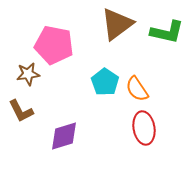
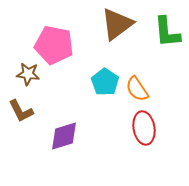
green L-shape: rotated 72 degrees clockwise
brown star: rotated 15 degrees clockwise
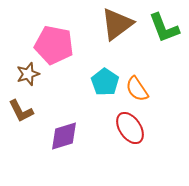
green L-shape: moved 3 px left, 4 px up; rotated 16 degrees counterclockwise
brown star: rotated 25 degrees counterclockwise
red ellipse: moved 14 px left; rotated 24 degrees counterclockwise
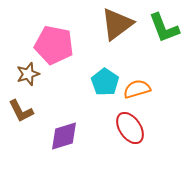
orange semicircle: rotated 108 degrees clockwise
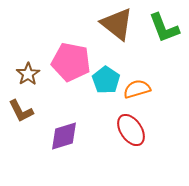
brown triangle: rotated 45 degrees counterclockwise
pink pentagon: moved 17 px right, 17 px down
brown star: rotated 15 degrees counterclockwise
cyan pentagon: moved 1 px right, 2 px up
red ellipse: moved 1 px right, 2 px down
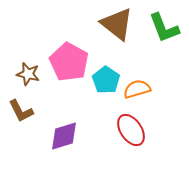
pink pentagon: moved 2 px left; rotated 18 degrees clockwise
brown star: rotated 25 degrees counterclockwise
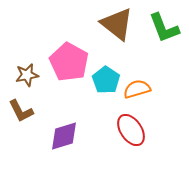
brown star: moved 1 px left, 1 px down; rotated 25 degrees counterclockwise
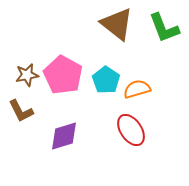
pink pentagon: moved 6 px left, 13 px down
